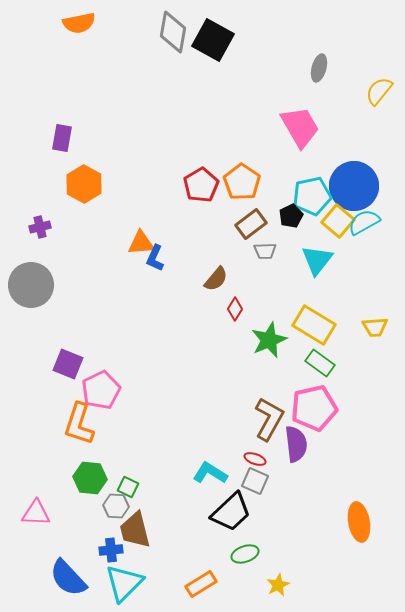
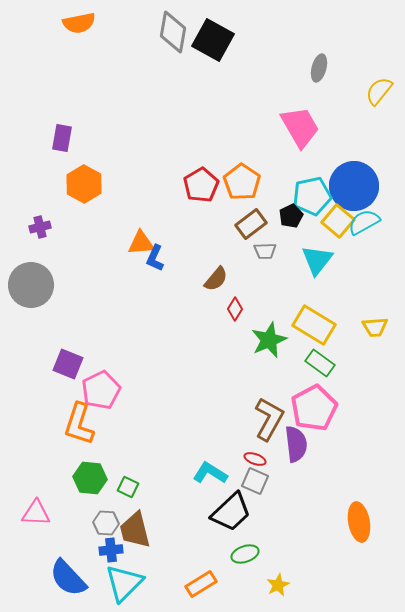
pink pentagon at (314, 408): rotated 15 degrees counterclockwise
gray hexagon at (116, 506): moved 10 px left, 17 px down
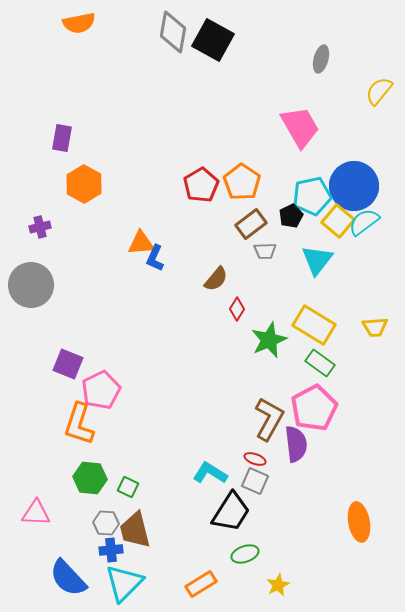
gray ellipse at (319, 68): moved 2 px right, 9 px up
cyan semicircle at (364, 222): rotated 8 degrees counterclockwise
red diamond at (235, 309): moved 2 px right
black trapezoid at (231, 512): rotated 15 degrees counterclockwise
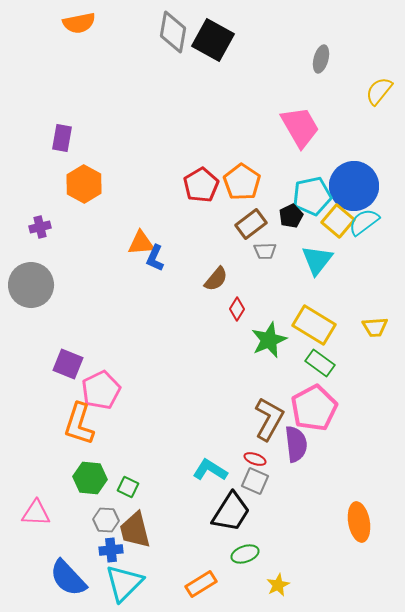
cyan L-shape at (210, 473): moved 3 px up
gray hexagon at (106, 523): moved 3 px up
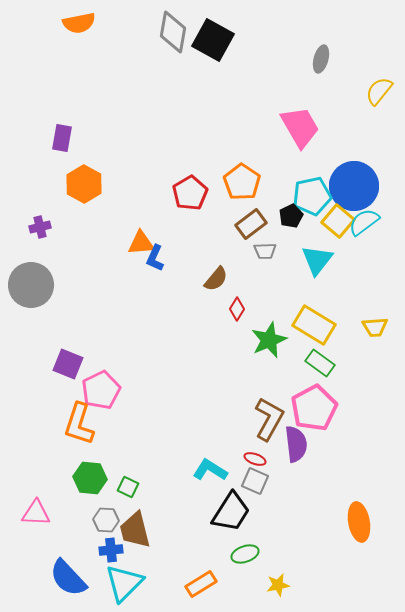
red pentagon at (201, 185): moved 11 px left, 8 px down
yellow star at (278, 585): rotated 15 degrees clockwise
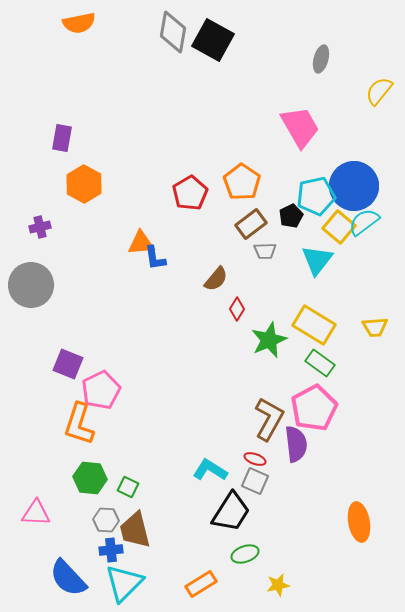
cyan pentagon at (312, 196): moved 4 px right
yellow square at (338, 221): moved 1 px right, 6 px down
blue L-shape at (155, 258): rotated 32 degrees counterclockwise
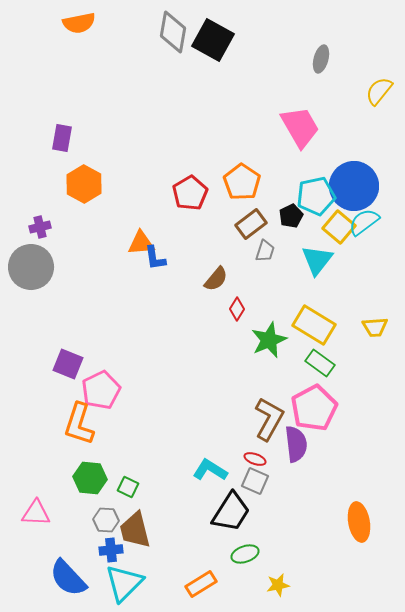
gray trapezoid at (265, 251): rotated 70 degrees counterclockwise
gray circle at (31, 285): moved 18 px up
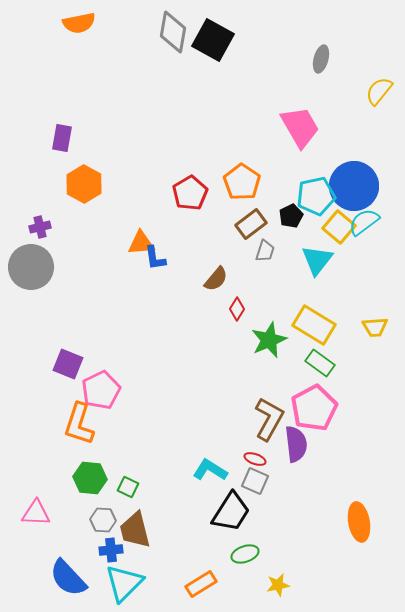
gray hexagon at (106, 520): moved 3 px left
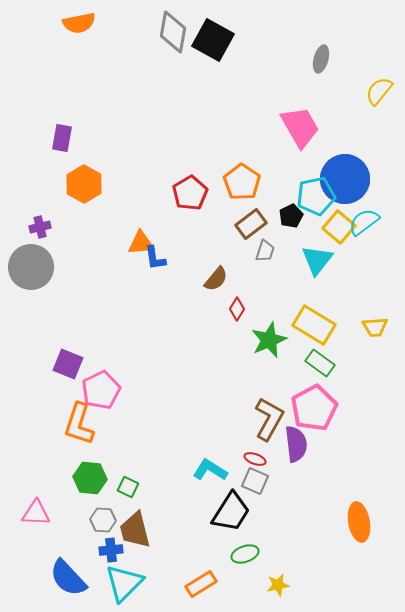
blue circle at (354, 186): moved 9 px left, 7 px up
